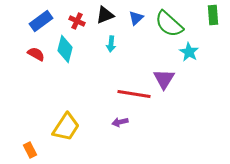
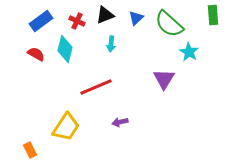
red line: moved 38 px left, 7 px up; rotated 32 degrees counterclockwise
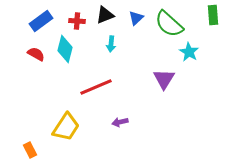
red cross: rotated 21 degrees counterclockwise
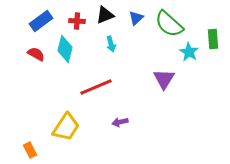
green rectangle: moved 24 px down
cyan arrow: rotated 21 degrees counterclockwise
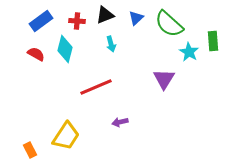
green rectangle: moved 2 px down
yellow trapezoid: moved 9 px down
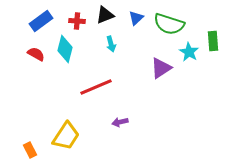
green semicircle: rotated 24 degrees counterclockwise
purple triangle: moved 3 px left, 11 px up; rotated 25 degrees clockwise
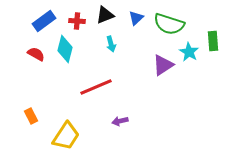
blue rectangle: moved 3 px right
purple triangle: moved 2 px right, 3 px up
purple arrow: moved 1 px up
orange rectangle: moved 1 px right, 34 px up
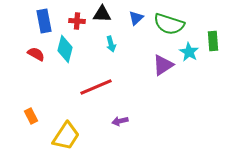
black triangle: moved 3 px left, 1 px up; rotated 24 degrees clockwise
blue rectangle: rotated 65 degrees counterclockwise
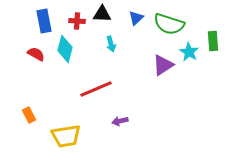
red line: moved 2 px down
orange rectangle: moved 2 px left, 1 px up
yellow trapezoid: rotated 48 degrees clockwise
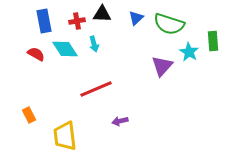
red cross: rotated 14 degrees counterclockwise
cyan arrow: moved 17 px left
cyan diamond: rotated 48 degrees counterclockwise
purple triangle: moved 1 px left, 1 px down; rotated 15 degrees counterclockwise
yellow trapezoid: moved 1 px left; rotated 92 degrees clockwise
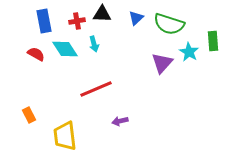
purple triangle: moved 3 px up
